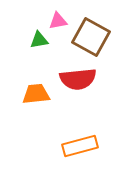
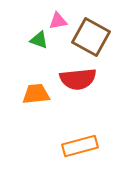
green triangle: rotated 30 degrees clockwise
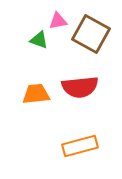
brown square: moved 3 px up
red semicircle: moved 2 px right, 8 px down
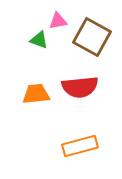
brown square: moved 1 px right, 3 px down
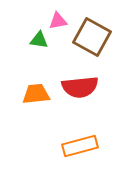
green triangle: rotated 12 degrees counterclockwise
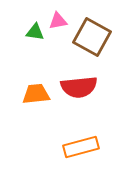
green triangle: moved 4 px left, 8 px up
red semicircle: moved 1 px left
orange rectangle: moved 1 px right, 1 px down
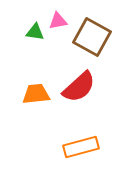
red semicircle: rotated 36 degrees counterclockwise
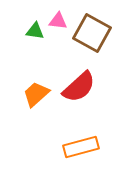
pink triangle: rotated 18 degrees clockwise
green triangle: moved 1 px up
brown square: moved 4 px up
orange trapezoid: rotated 36 degrees counterclockwise
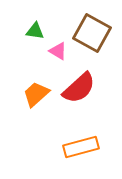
pink triangle: moved 30 px down; rotated 24 degrees clockwise
red semicircle: moved 1 px down
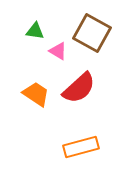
orange trapezoid: rotated 76 degrees clockwise
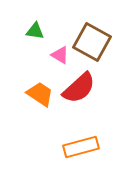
brown square: moved 9 px down
pink triangle: moved 2 px right, 4 px down
orange trapezoid: moved 4 px right
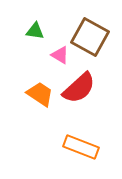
brown square: moved 2 px left, 5 px up
orange rectangle: rotated 36 degrees clockwise
